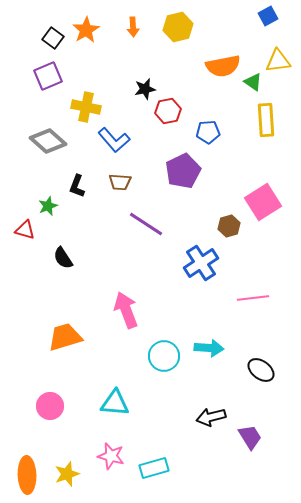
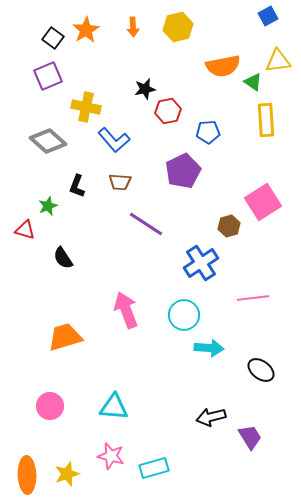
cyan circle: moved 20 px right, 41 px up
cyan triangle: moved 1 px left, 4 px down
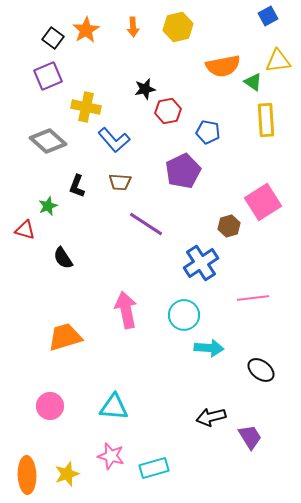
blue pentagon: rotated 15 degrees clockwise
pink arrow: rotated 9 degrees clockwise
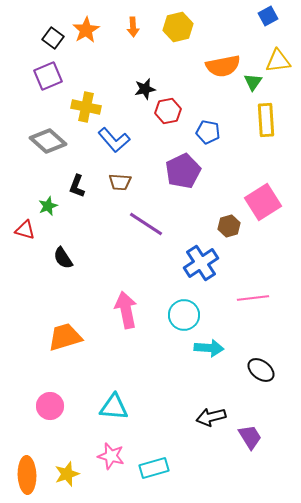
green triangle: rotated 30 degrees clockwise
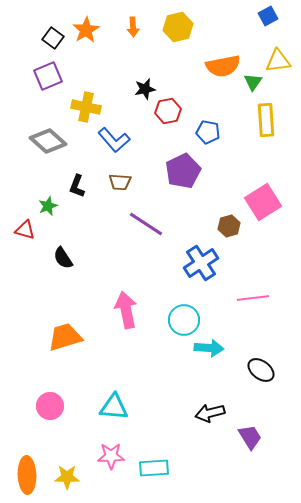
cyan circle: moved 5 px down
black arrow: moved 1 px left, 4 px up
pink star: rotated 16 degrees counterclockwise
cyan rectangle: rotated 12 degrees clockwise
yellow star: moved 3 px down; rotated 20 degrees clockwise
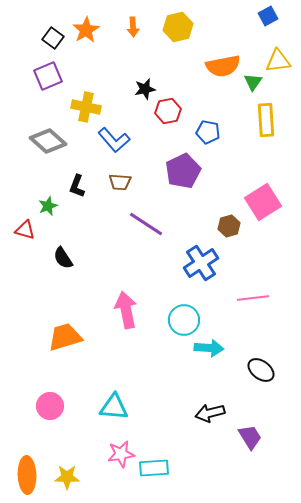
pink star: moved 10 px right, 2 px up; rotated 8 degrees counterclockwise
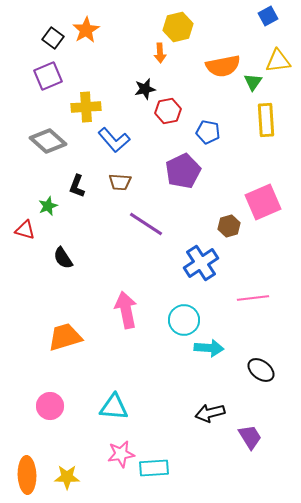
orange arrow: moved 27 px right, 26 px down
yellow cross: rotated 16 degrees counterclockwise
pink square: rotated 9 degrees clockwise
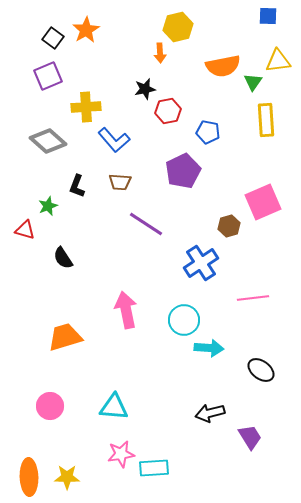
blue square: rotated 30 degrees clockwise
orange ellipse: moved 2 px right, 2 px down
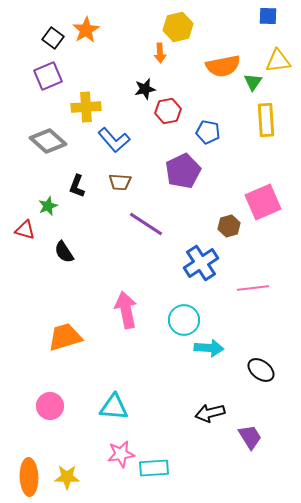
black semicircle: moved 1 px right, 6 px up
pink line: moved 10 px up
